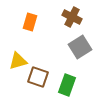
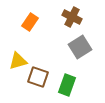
orange rectangle: rotated 18 degrees clockwise
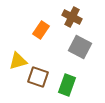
orange rectangle: moved 11 px right, 8 px down
gray square: rotated 30 degrees counterclockwise
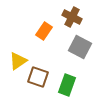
orange rectangle: moved 3 px right, 1 px down
yellow triangle: rotated 18 degrees counterclockwise
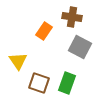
brown cross: rotated 18 degrees counterclockwise
yellow triangle: rotated 30 degrees counterclockwise
brown square: moved 1 px right, 6 px down
green rectangle: moved 2 px up
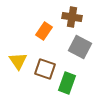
brown square: moved 6 px right, 14 px up
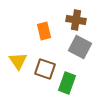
brown cross: moved 4 px right, 3 px down
orange rectangle: rotated 48 degrees counterclockwise
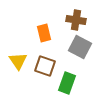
orange rectangle: moved 2 px down
brown square: moved 3 px up
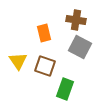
green rectangle: moved 2 px left, 6 px down
